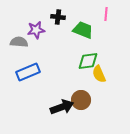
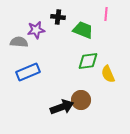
yellow semicircle: moved 9 px right
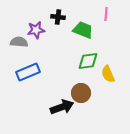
brown circle: moved 7 px up
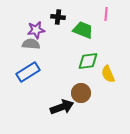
gray semicircle: moved 12 px right, 2 px down
blue rectangle: rotated 10 degrees counterclockwise
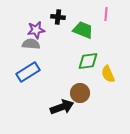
brown circle: moved 1 px left
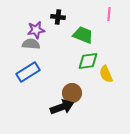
pink line: moved 3 px right
green trapezoid: moved 5 px down
yellow semicircle: moved 2 px left
brown circle: moved 8 px left
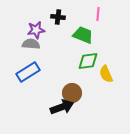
pink line: moved 11 px left
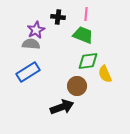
pink line: moved 12 px left
purple star: rotated 18 degrees counterclockwise
yellow semicircle: moved 1 px left
brown circle: moved 5 px right, 7 px up
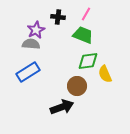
pink line: rotated 24 degrees clockwise
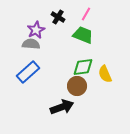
black cross: rotated 24 degrees clockwise
green diamond: moved 5 px left, 6 px down
blue rectangle: rotated 10 degrees counterclockwise
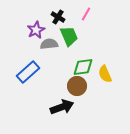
green trapezoid: moved 14 px left, 1 px down; rotated 45 degrees clockwise
gray semicircle: moved 18 px right; rotated 12 degrees counterclockwise
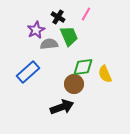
brown circle: moved 3 px left, 2 px up
